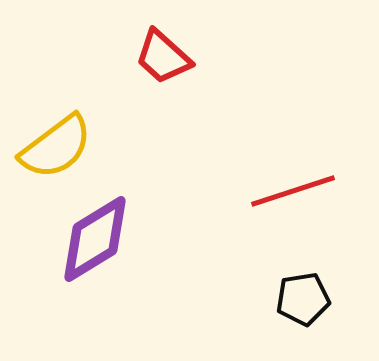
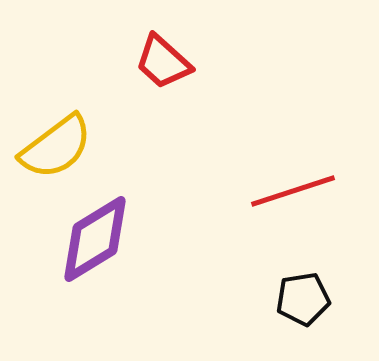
red trapezoid: moved 5 px down
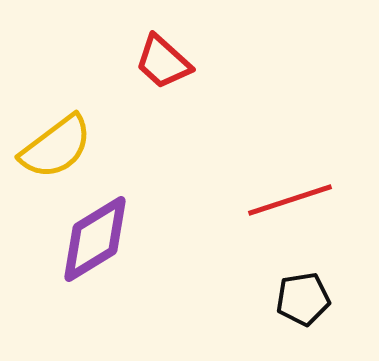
red line: moved 3 px left, 9 px down
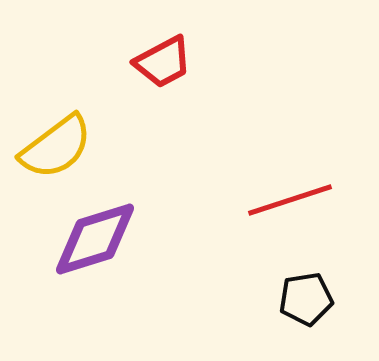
red trapezoid: rotated 70 degrees counterclockwise
purple diamond: rotated 14 degrees clockwise
black pentagon: moved 3 px right
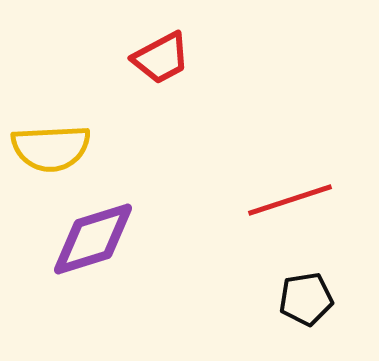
red trapezoid: moved 2 px left, 4 px up
yellow semicircle: moved 5 px left, 1 px down; rotated 34 degrees clockwise
purple diamond: moved 2 px left
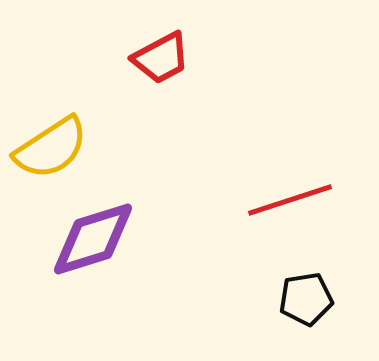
yellow semicircle: rotated 30 degrees counterclockwise
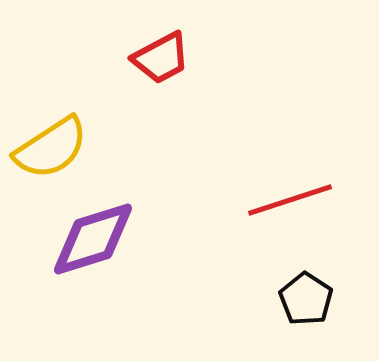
black pentagon: rotated 30 degrees counterclockwise
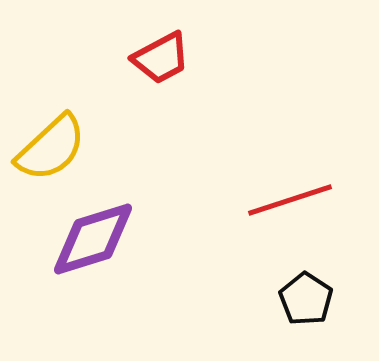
yellow semicircle: rotated 10 degrees counterclockwise
